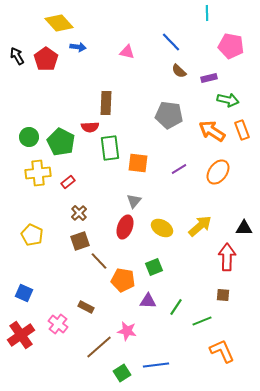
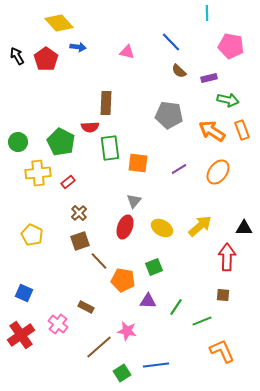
green circle at (29, 137): moved 11 px left, 5 px down
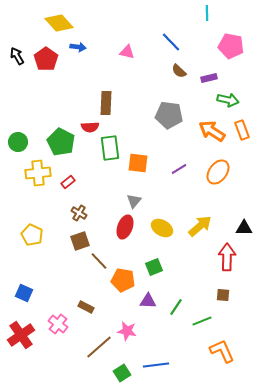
brown cross at (79, 213): rotated 14 degrees counterclockwise
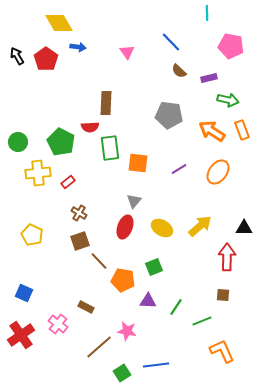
yellow diamond at (59, 23): rotated 12 degrees clockwise
pink triangle at (127, 52): rotated 42 degrees clockwise
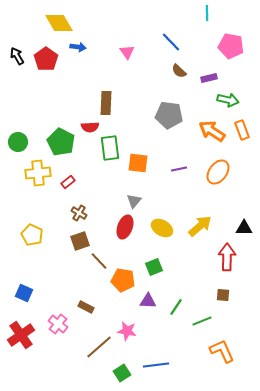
purple line at (179, 169): rotated 21 degrees clockwise
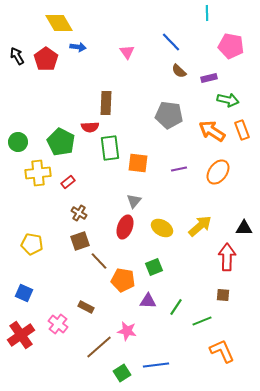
yellow pentagon at (32, 235): moved 9 px down; rotated 15 degrees counterclockwise
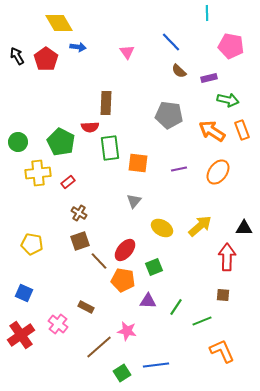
red ellipse at (125, 227): moved 23 px down; rotated 20 degrees clockwise
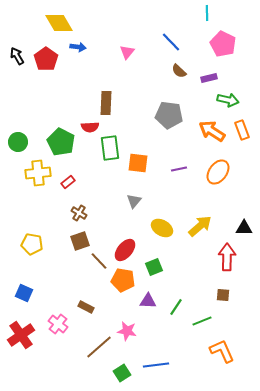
pink pentagon at (231, 46): moved 8 px left, 2 px up; rotated 15 degrees clockwise
pink triangle at (127, 52): rotated 14 degrees clockwise
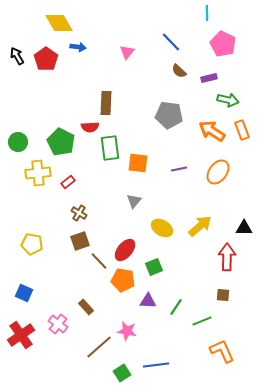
brown rectangle at (86, 307): rotated 21 degrees clockwise
